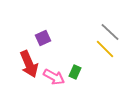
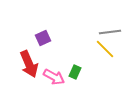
gray line: rotated 50 degrees counterclockwise
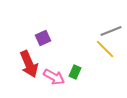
gray line: moved 1 px right, 1 px up; rotated 15 degrees counterclockwise
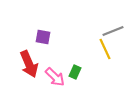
gray line: moved 2 px right
purple square: moved 1 px up; rotated 35 degrees clockwise
yellow line: rotated 20 degrees clockwise
pink arrow: moved 1 px right; rotated 15 degrees clockwise
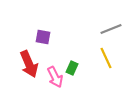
gray line: moved 2 px left, 2 px up
yellow line: moved 1 px right, 9 px down
green rectangle: moved 3 px left, 4 px up
pink arrow: rotated 20 degrees clockwise
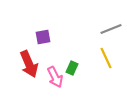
purple square: rotated 21 degrees counterclockwise
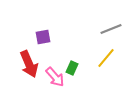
yellow line: rotated 65 degrees clockwise
pink arrow: rotated 15 degrees counterclockwise
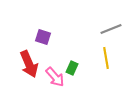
purple square: rotated 28 degrees clockwise
yellow line: rotated 50 degrees counterclockwise
